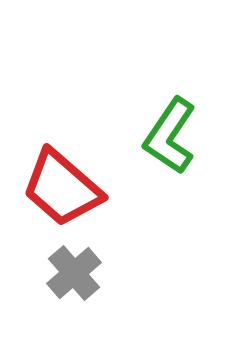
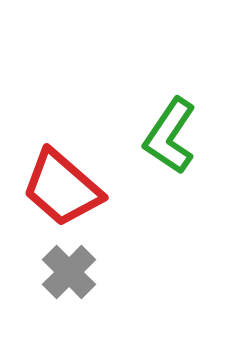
gray cross: moved 5 px left, 1 px up; rotated 4 degrees counterclockwise
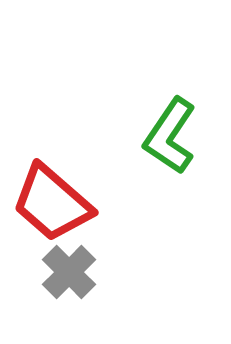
red trapezoid: moved 10 px left, 15 px down
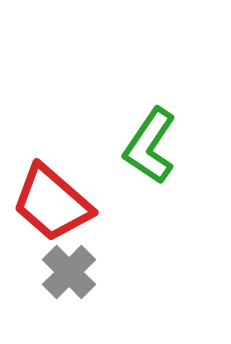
green L-shape: moved 20 px left, 10 px down
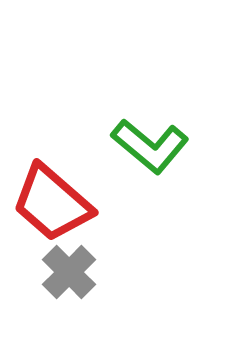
green L-shape: rotated 84 degrees counterclockwise
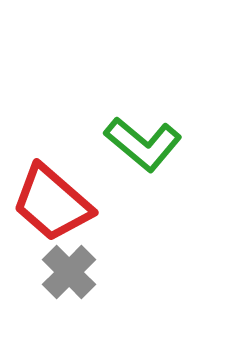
green L-shape: moved 7 px left, 2 px up
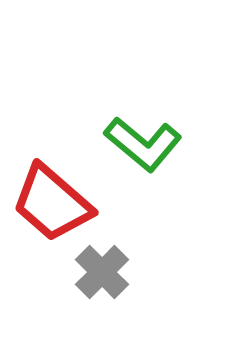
gray cross: moved 33 px right
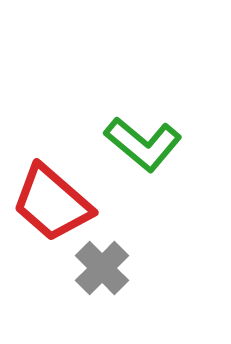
gray cross: moved 4 px up
